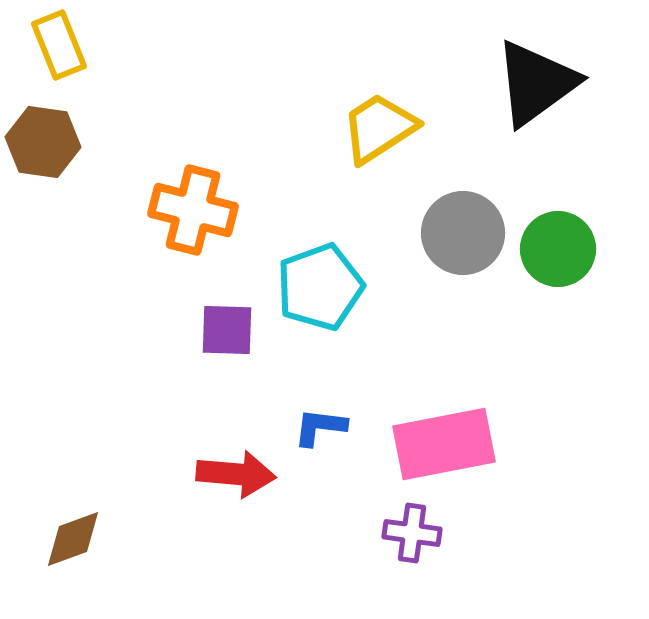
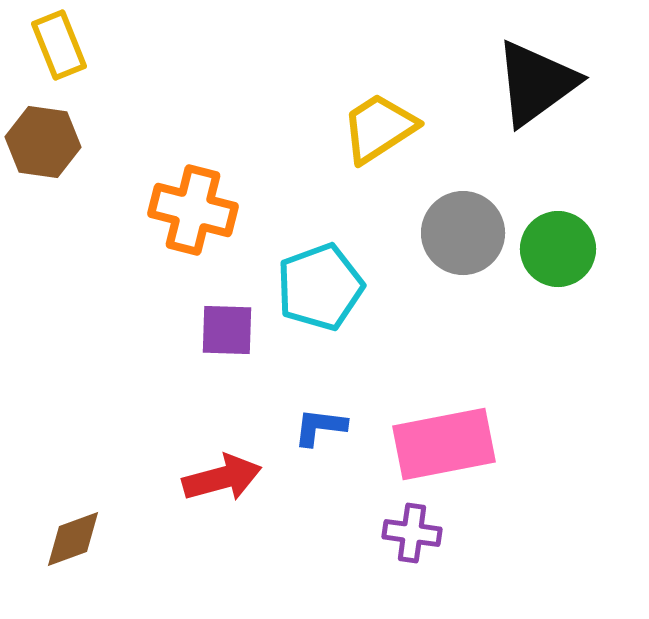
red arrow: moved 14 px left, 4 px down; rotated 20 degrees counterclockwise
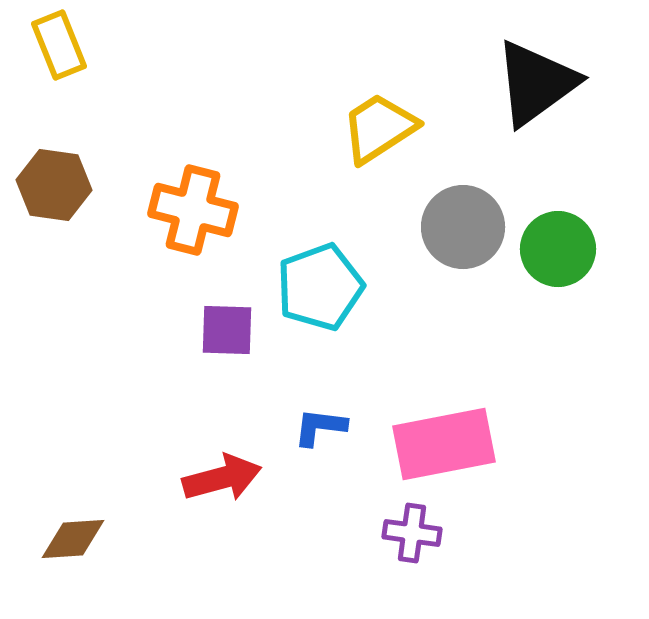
brown hexagon: moved 11 px right, 43 px down
gray circle: moved 6 px up
brown diamond: rotated 16 degrees clockwise
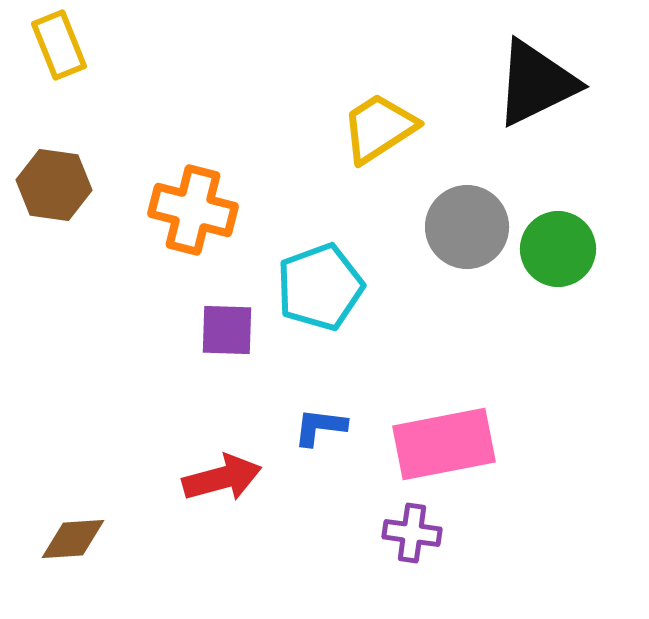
black triangle: rotated 10 degrees clockwise
gray circle: moved 4 px right
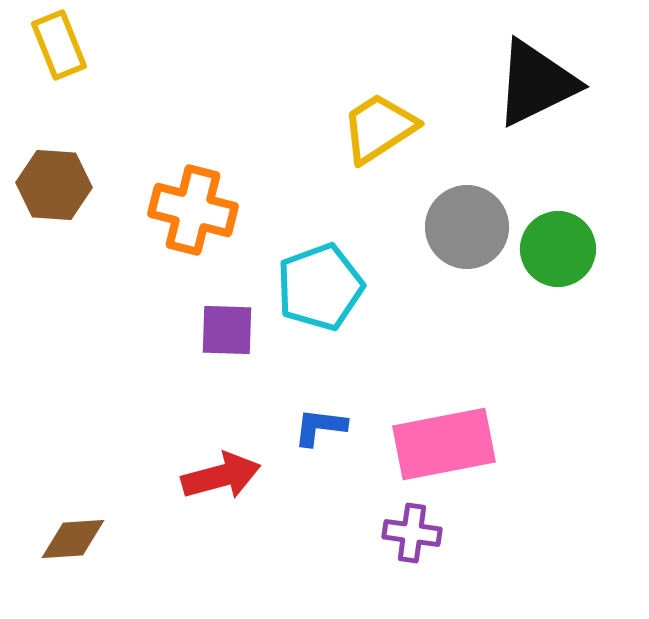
brown hexagon: rotated 4 degrees counterclockwise
red arrow: moved 1 px left, 2 px up
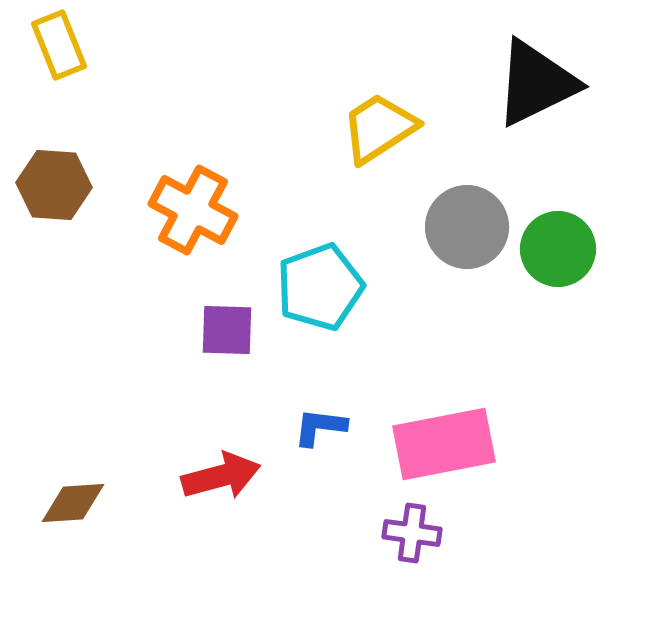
orange cross: rotated 14 degrees clockwise
brown diamond: moved 36 px up
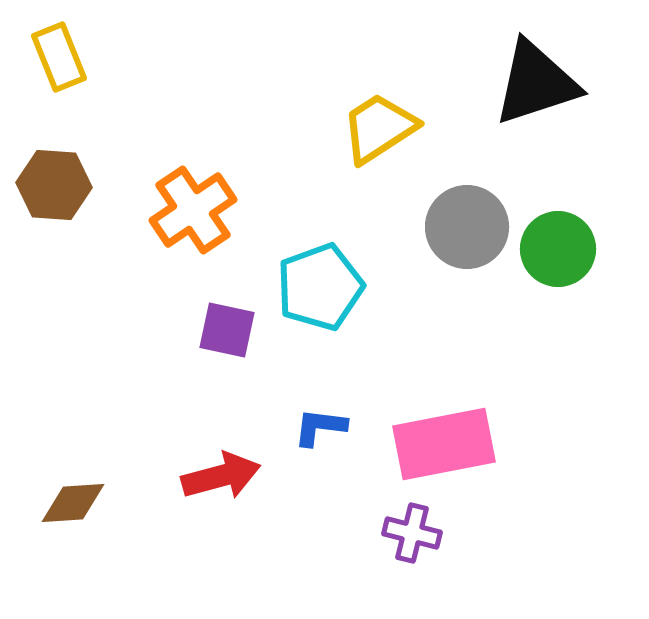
yellow rectangle: moved 12 px down
black triangle: rotated 8 degrees clockwise
orange cross: rotated 28 degrees clockwise
purple square: rotated 10 degrees clockwise
purple cross: rotated 6 degrees clockwise
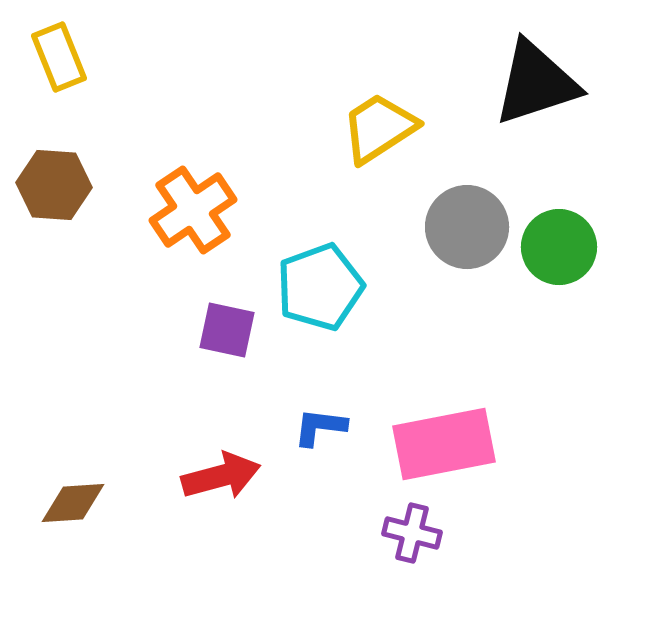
green circle: moved 1 px right, 2 px up
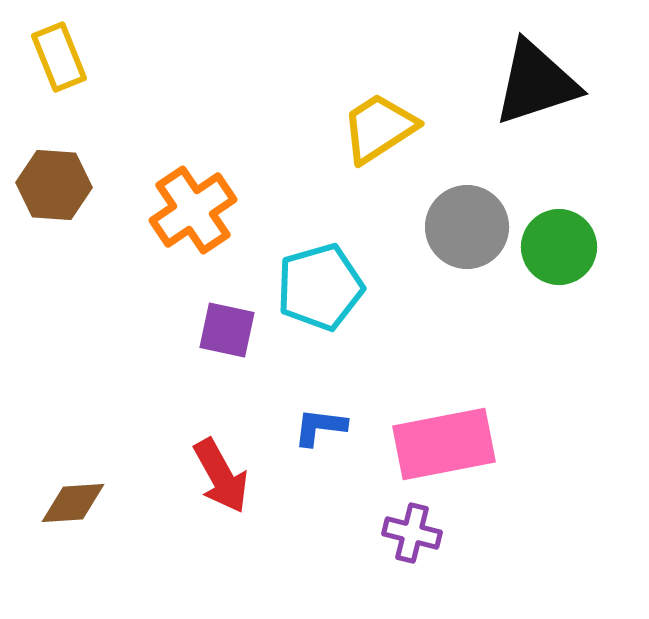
cyan pentagon: rotated 4 degrees clockwise
red arrow: rotated 76 degrees clockwise
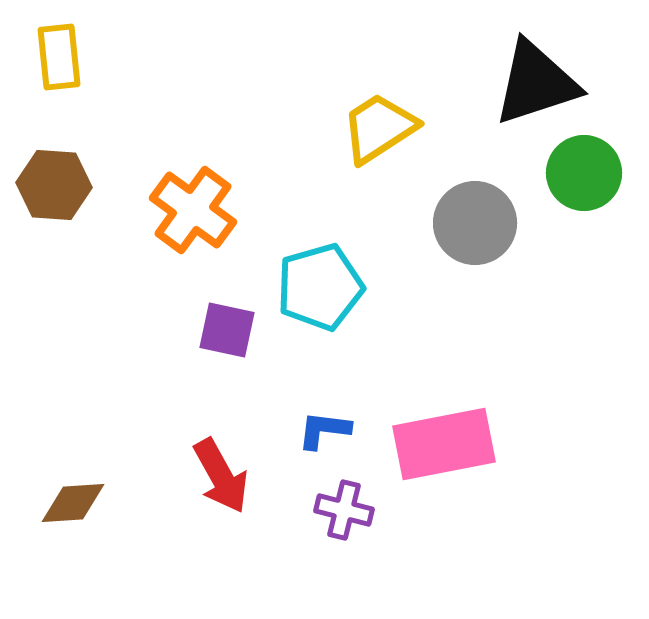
yellow rectangle: rotated 16 degrees clockwise
orange cross: rotated 20 degrees counterclockwise
gray circle: moved 8 px right, 4 px up
green circle: moved 25 px right, 74 px up
blue L-shape: moved 4 px right, 3 px down
purple cross: moved 68 px left, 23 px up
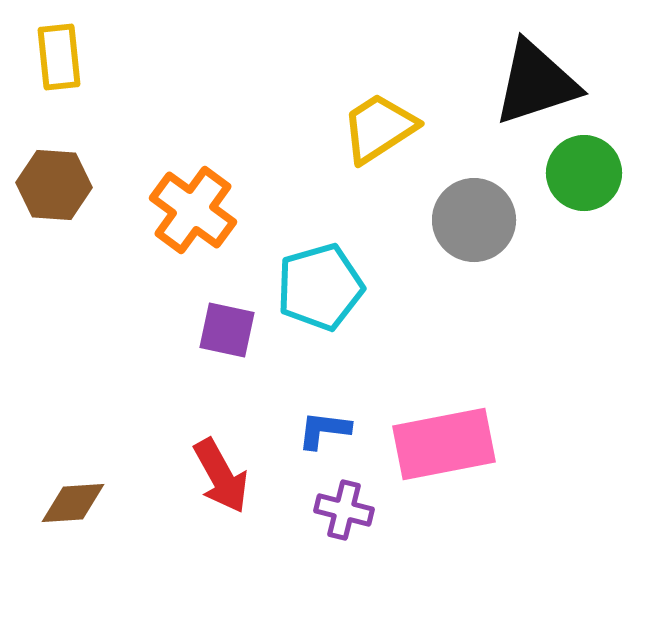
gray circle: moved 1 px left, 3 px up
